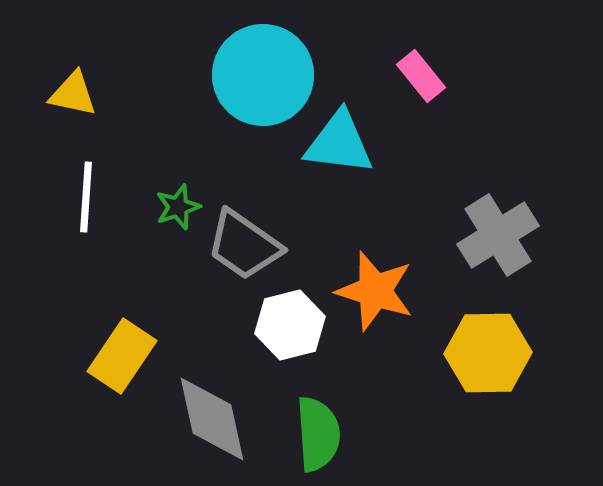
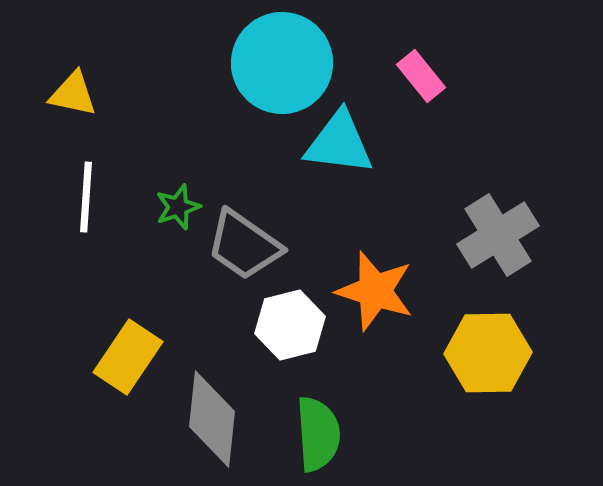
cyan circle: moved 19 px right, 12 px up
yellow rectangle: moved 6 px right, 1 px down
gray diamond: rotated 18 degrees clockwise
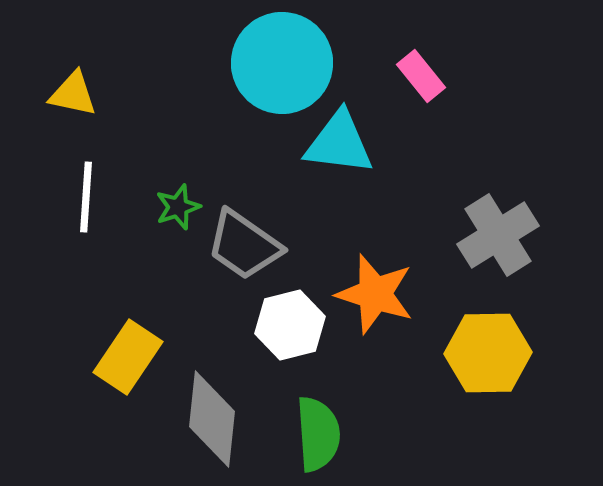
orange star: moved 3 px down
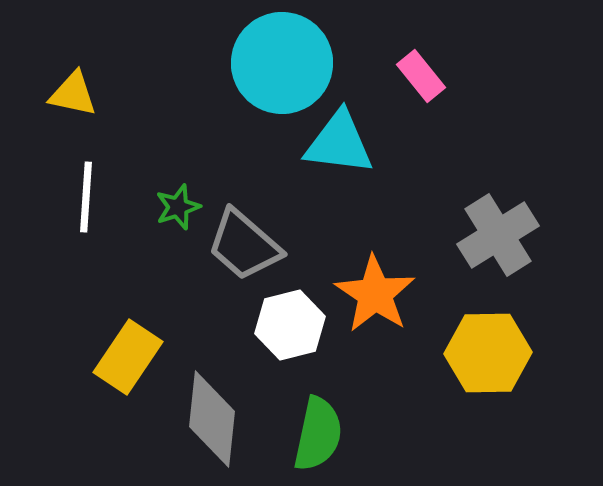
gray trapezoid: rotated 6 degrees clockwise
orange star: rotated 16 degrees clockwise
green semicircle: rotated 16 degrees clockwise
